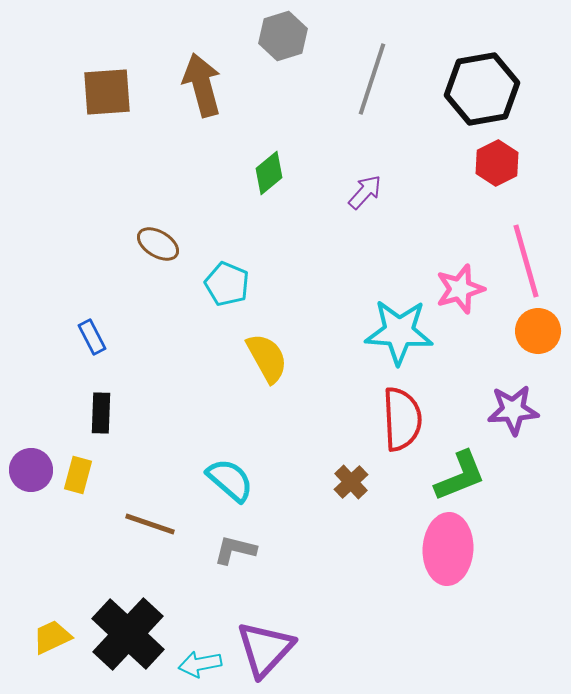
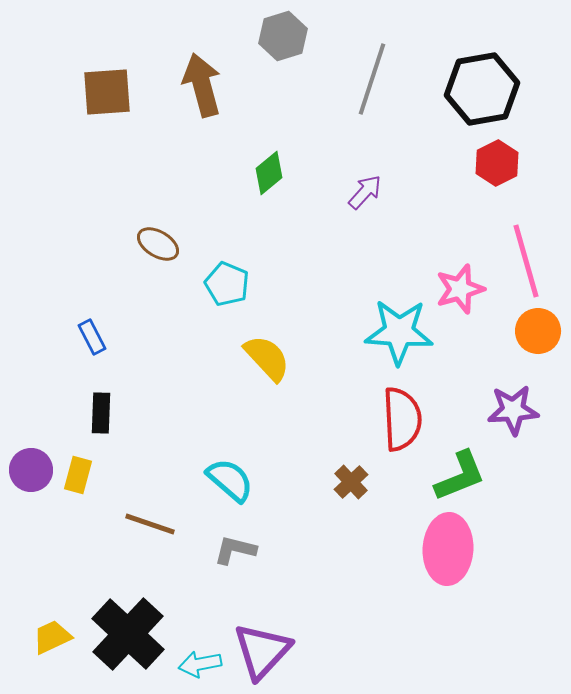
yellow semicircle: rotated 14 degrees counterclockwise
purple triangle: moved 3 px left, 2 px down
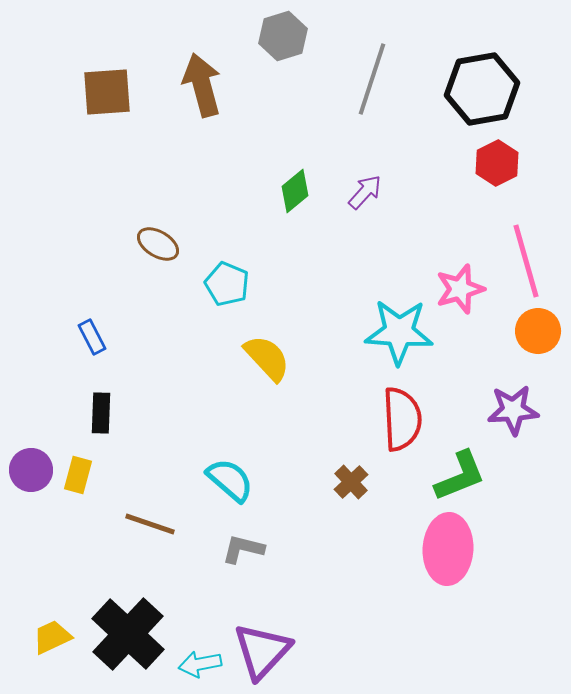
green diamond: moved 26 px right, 18 px down
gray L-shape: moved 8 px right, 1 px up
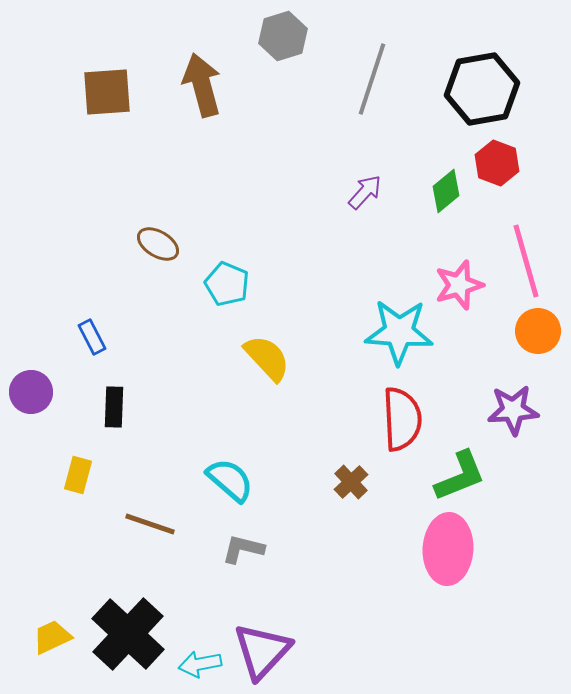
red hexagon: rotated 12 degrees counterclockwise
green diamond: moved 151 px right
pink star: moved 1 px left, 4 px up
black rectangle: moved 13 px right, 6 px up
purple circle: moved 78 px up
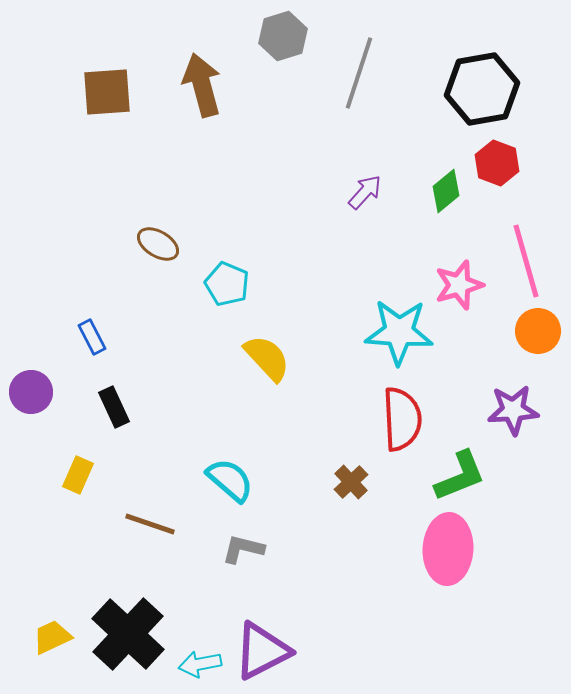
gray line: moved 13 px left, 6 px up
black rectangle: rotated 27 degrees counterclockwise
yellow rectangle: rotated 9 degrees clockwise
purple triangle: rotated 20 degrees clockwise
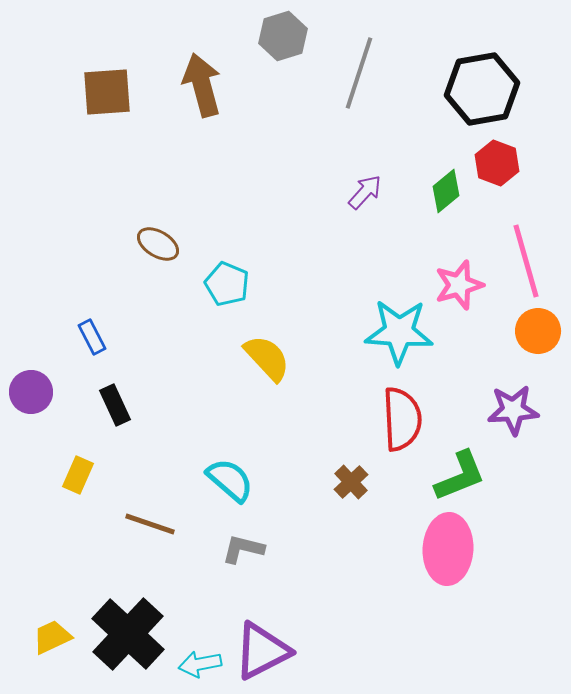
black rectangle: moved 1 px right, 2 px up
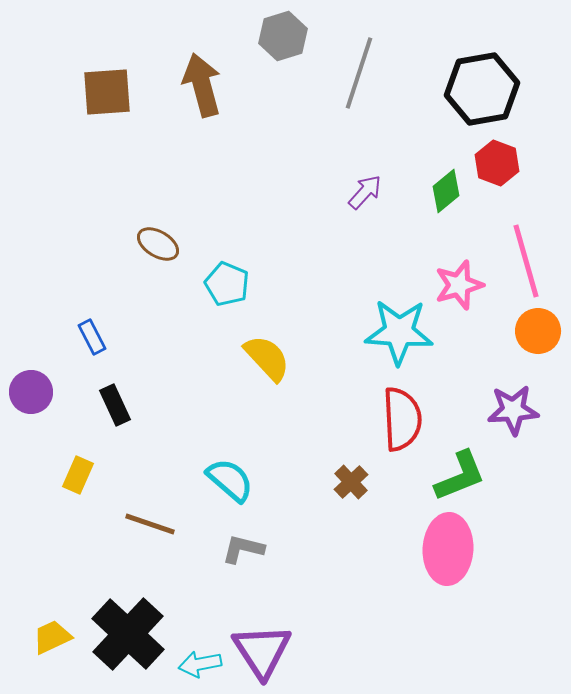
purple triangle: rotated 36 degrees counterclockwise
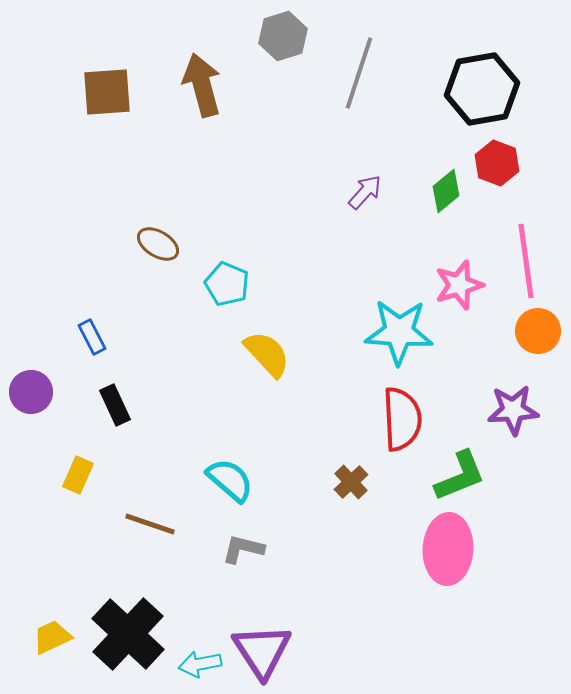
pink line: rotated 8 degrees clockwise
yellow semicircle: moved 4 px up
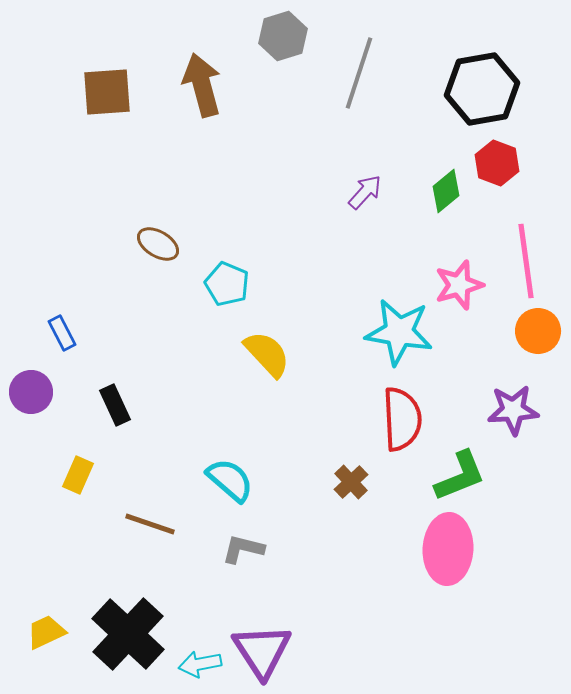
cyan star: rotated 6 degrees clockwise
blue rectangle: moved 30 px left, 4 px up
yellow trapezoid: moved 6 px left, 5 px up
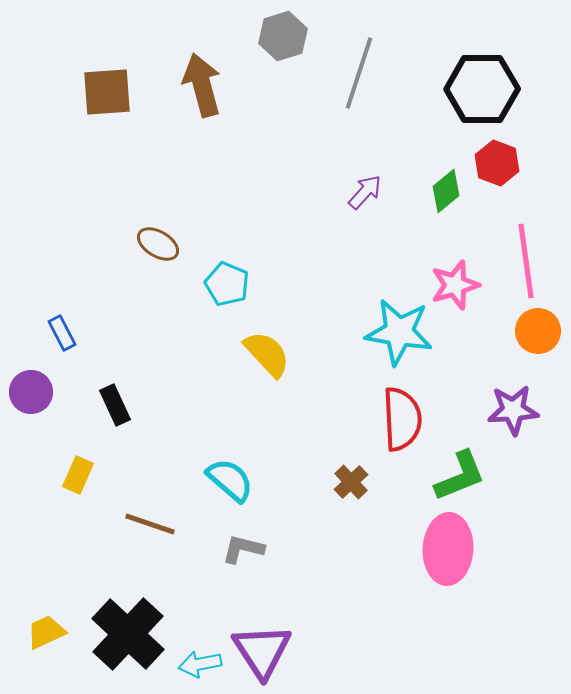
black hexagon: rotated 10 degrees clockwise
pink star: moved 4 px left
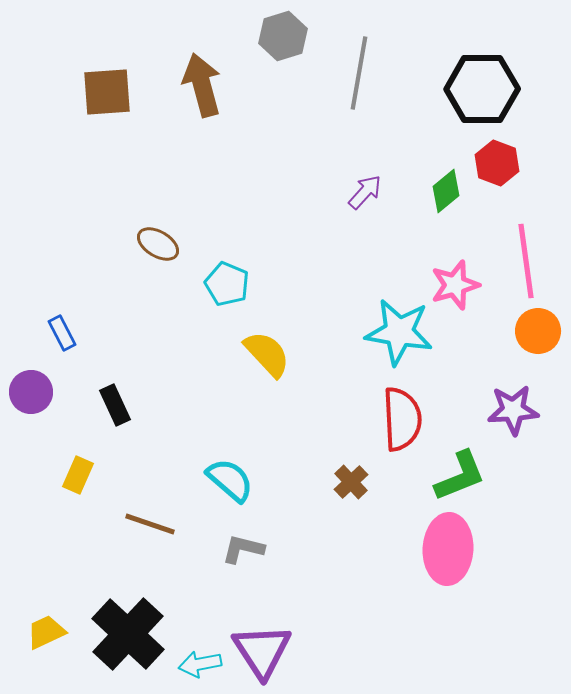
gray line: rotated 8 degrees counterclockwise
